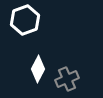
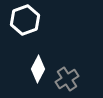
gray cross: rotated 10 degrees counterclockwise
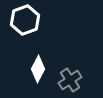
gray cross: moved 3 px right, 1 px down
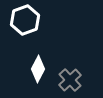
gray cross: rotated 10 degrees counterclockwise
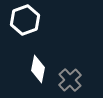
white diamond: rotated 16 degrees counterclockwise
